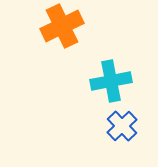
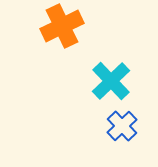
cyan cross: rotated 33 degrees counterclockwise
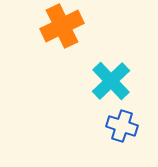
blue cross: rotated 28 degrees counterclockwise
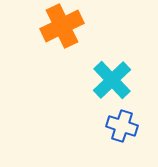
cyan cross: moved 1 px right, 1 px up
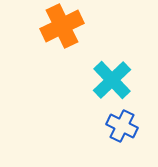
blue cross: rotated 8 degrees clockwise
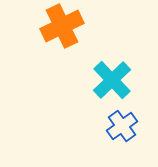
blue cross: rotated 28 degrees clockwise
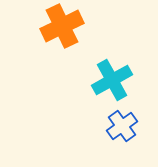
cyan cross: rotated 15 degrees clockwise
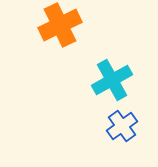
orange cross: moved 2 px left, 1 px up
